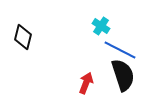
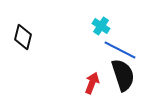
red arrow: moved 6 px right
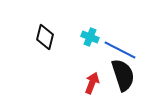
cyan cross: moved 11 px left, 11 px down; rotated 12 degrees counterclockwise
black diamond: moved 22 px right
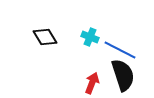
black diamond: rotated 45 degrees counterclockwise
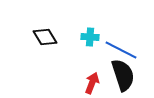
cyan cross: rotated 18 degrees counterclockwise
blue line: moved 1 px right
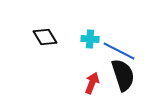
cyan cross: moved 2 px down
blue line: moved 2 px left, 1 px down
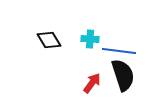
black diamond: moved 4 px right, 3 px down
blue line: rotated 20 degrees counterclockwise
red arrow: rotated 15 degrees clockwise
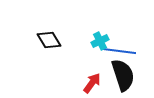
cyan cross: moved 10 px right, 2 px down; rotated 30 degrees counterclockwise
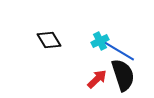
blue line: rotated 24 degrees clockwise
red arrow: moved 5 px right, 4 px up; rotated 10 degrees clockwise
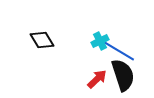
black diamond: moved 7 px left
